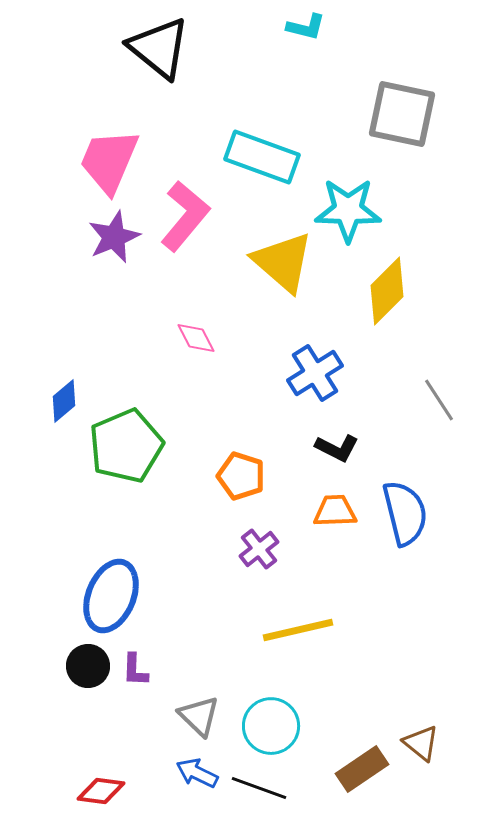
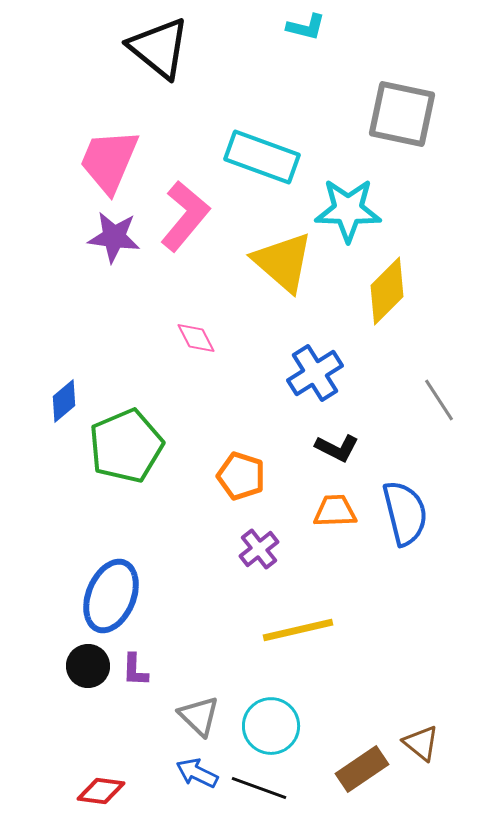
purple star: rotated 30 degrees clockwise
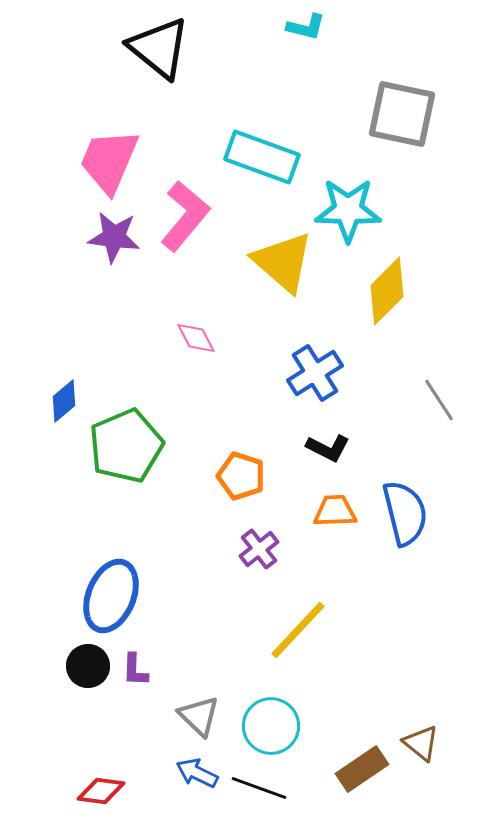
black L-shape: moved 9 px left
yellow line: rotated 34 degrees counterclockwise
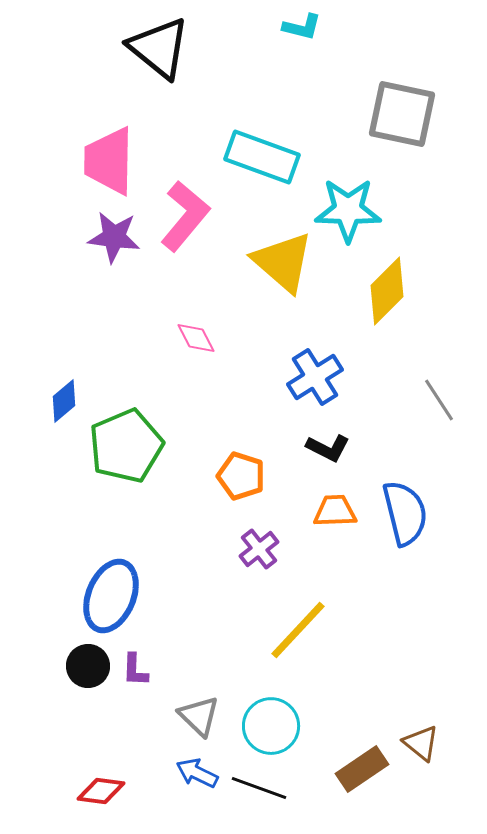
cyan L-shape: moved 4 px left
pink trapezoid: rotated 22 degrees counterclockwise
blue cross: moved 4 px down
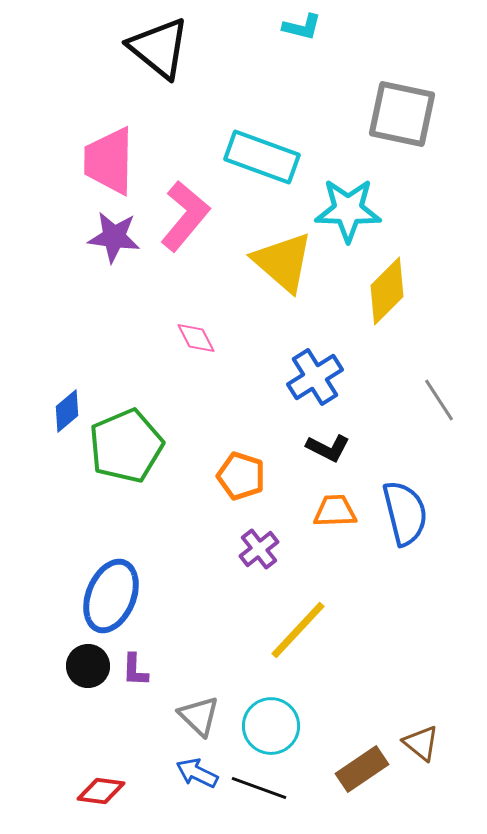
blue diamond: moved 3 px right, 10 px down
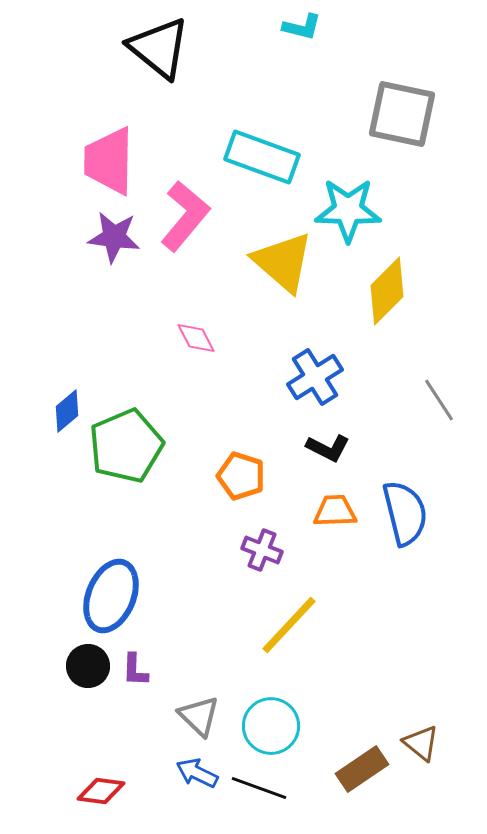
purple cross: moved 3 px right, 1 px down; rotated 30 degrees counterclockwise
yellow line: moved 9 px left, 5 px up
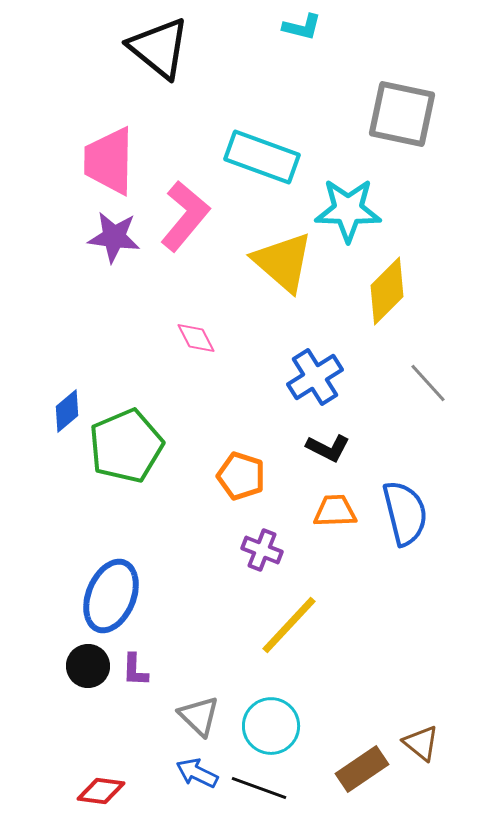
gray line: moved 11 px left, 17 px up; rotated 9 degrees counterclockwise
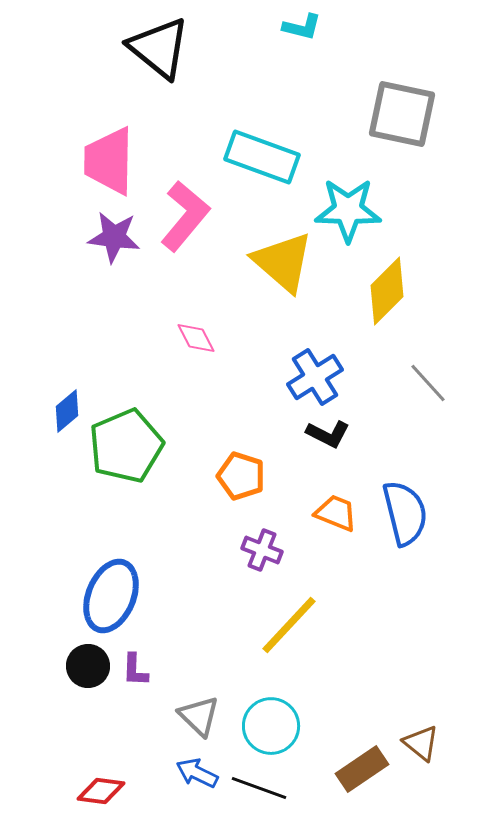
black L-shape: moved 14 px up
orange trapezoid: moved 1 px right, 2 px down; rotated 24 degrees clockwise
